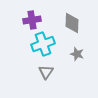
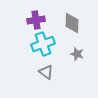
purple cross: moved 4 px right
gray triangle: rotated 28 degrees counterclockwise
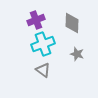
purple cross: rotated 12 degrees counterclockwise
gray triangle: moved 3 px left, 2 px up
